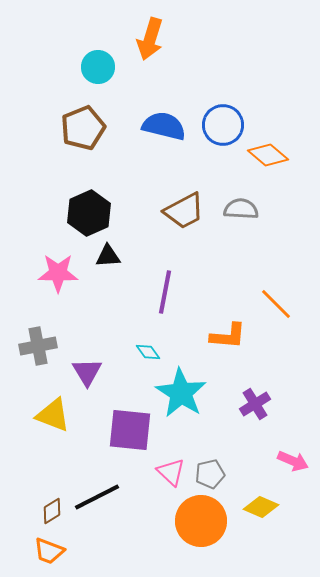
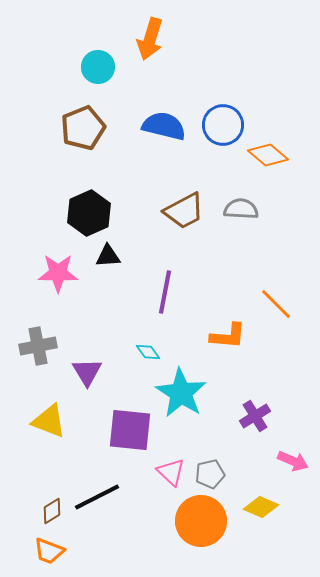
purple cross: moved 12 px down
yellow triangle: moved 4 px left, 6 px down
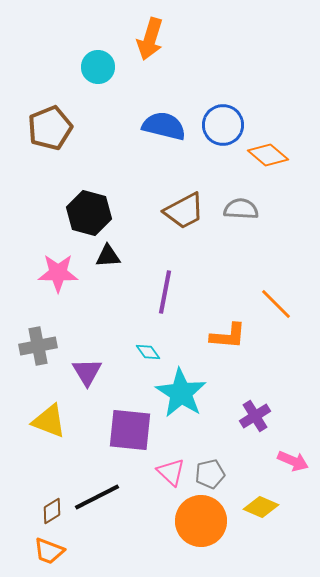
brown pentagon: moved 33 px left
black hexagon: rotated 21 degrees counterclockwise
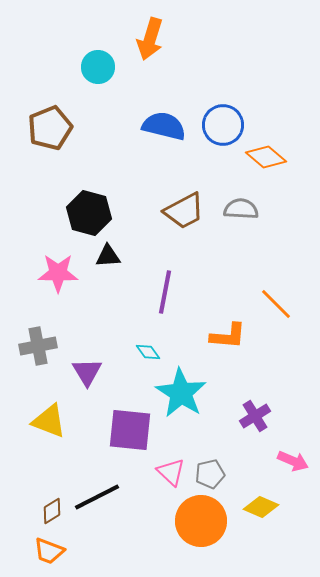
orange diamond: moved 2 px left, 2 px down
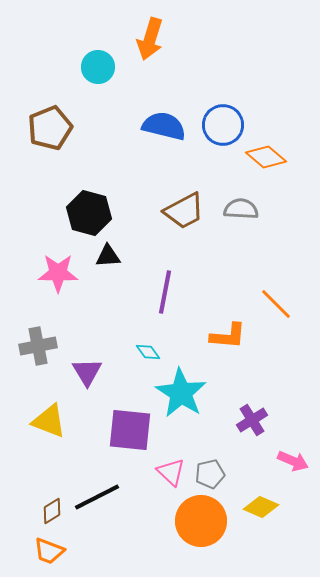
purple cross: moved 3 px left, 4 px down
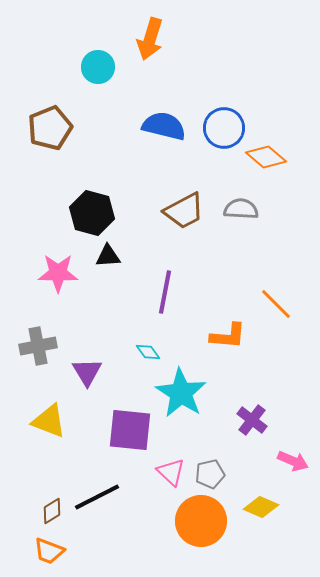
blue circle: moved 1 px right, 3 px down
black hexagon: moved 3 px right
purple cross: rotated 20 degrees counterclockwise
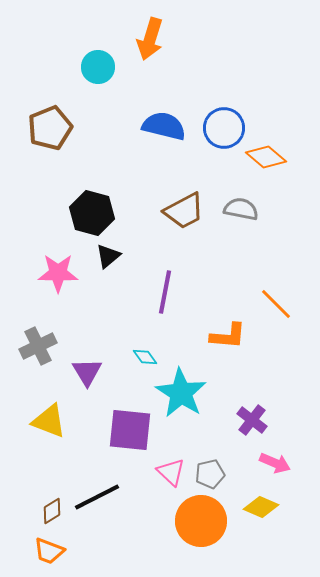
gray semicircle: rotated 8 degrees clockwise
black triangle: rotated 36 degrees counterclockwise
gray cross: rotated 15 degrees counterclockwise
cyan diamond: moved 3 px left, 5 px down
pink arrow: moved 18 px left, 2 px down
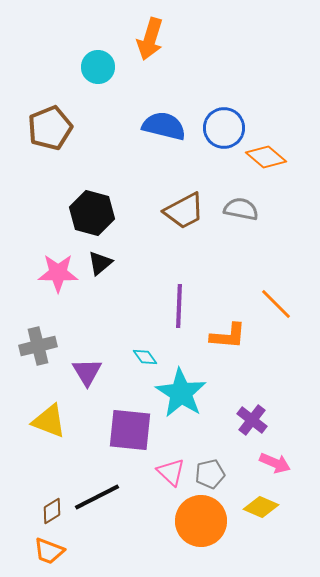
black triangle: moved 8 px left, 7 px down
purple line: moved 14 px right, 14 px down; rotated 9 degrees counterclockwise
gray cross: rotated 12 degrees clockwise
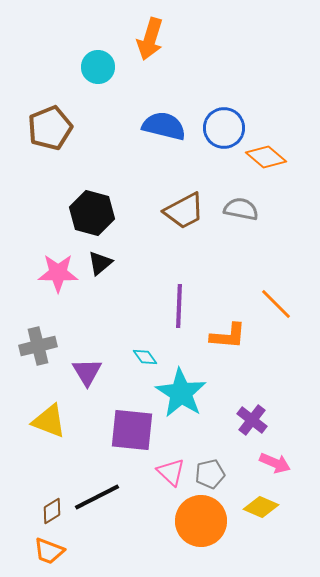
purple square: moved 2 px right
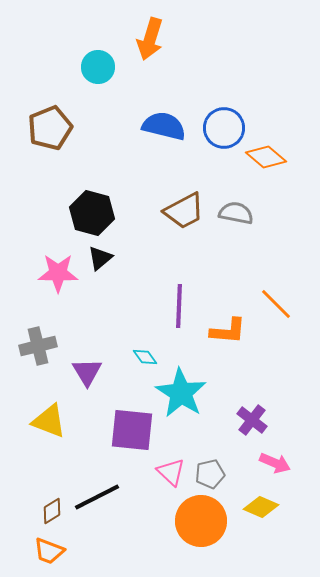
gray semicircle: moved 5 px left, 4 px down
black triangle: moved 5 px up
orange L-shape: moved 5 px up
